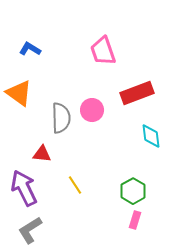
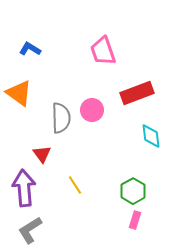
red triangle: rotated 48 degrees clockwise
purple arrow: rotated 21 degrees clockwise
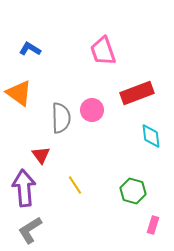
red triangle: moved 1 px left, 1 px down
green hexagon: rotated 15 degrees counterclockwise
pink rectangle: moved 18 px right, 5 px down
